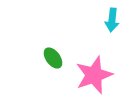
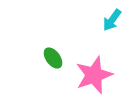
cyan arrow: rotated 30 degrees clockwise
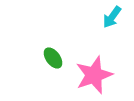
cyan arrow: moved 3 px up
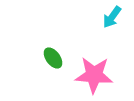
pink star: rotated 24 degrees clockwise
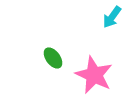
pink star: rotated 21 degrees clockwise
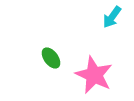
green ellipse: moved 2 px left
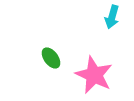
cyan arrow: rotated 20 degrees counterclockwise
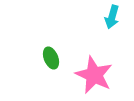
green ellipse: rotated 15 degrees clockwise
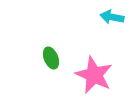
cyan arrow: rotated 85 degrees clockwise
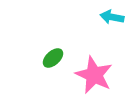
green ellipse: moved 2 px right; rotated 70 degrees clockwise
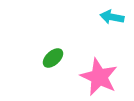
pink star: moved 5 px right, 2 px down
